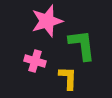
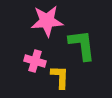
pink star: rotated 12 degrees clockwise
yellow L-shape: moved 8 px left, 1 px up
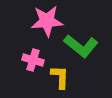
green L-shape: moved 1 px left, 1 px down; rotated 136 degrees clockwise
pink cross: moved 2 px left, 1 px up
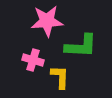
green L-shape: rotated 36 degrees counterclockwise
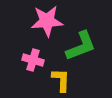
green L-shape: rotated 24 degrees counterclockwise
yellow L-shape: moved 1 px right, 3 px down
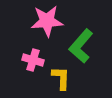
green L-shape: rotated 152 degrees clockwise
yellow L-shape: moved 2 px up
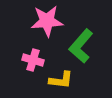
yellow L-shape: moved 2 px down; rotated 95 degrees clockwise
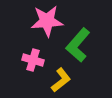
green L-shape: moved 3 px left, 1 px up
yellow L-shape: rotated 45 degrees counterclockwise
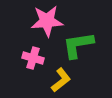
green L-shape: rotated 40 degrees clockwise
pink cross: moved 2 px up
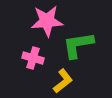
yellow L-shape: moved 2 px right, 1 px down
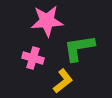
green L-shape: moved 1 px right, 3 px down
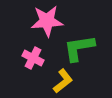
pink cross: rotated 10 degrees clockwise
